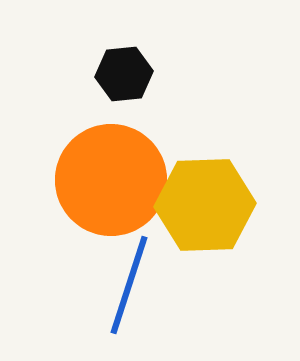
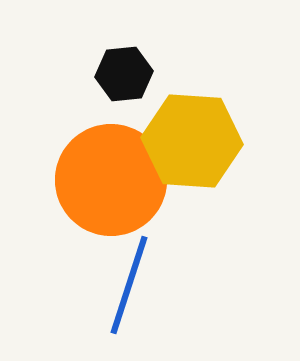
yellow hexagon: moved 13 px left, 64 px up; rotated 6 degrees clockwise
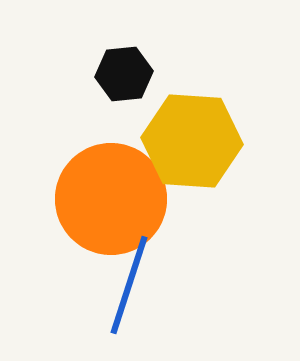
orange circle: moved 19 px down
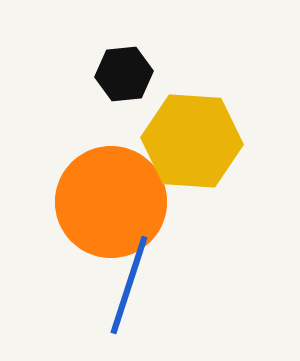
orange circle: moved 3 px down
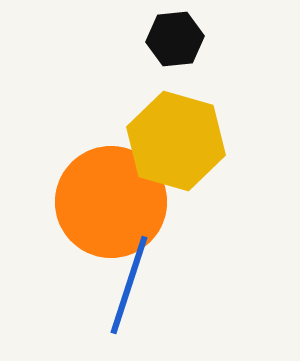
black hexagon: moved 51 px right, 35 px up
yellow hexagon: moved 16 px left; rotated 12 degrees clockwise
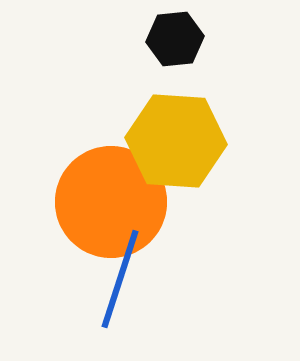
yellow hexagon: rotated 12 degrees counterclockwise
blue line: moved 9 px left, 6 px up
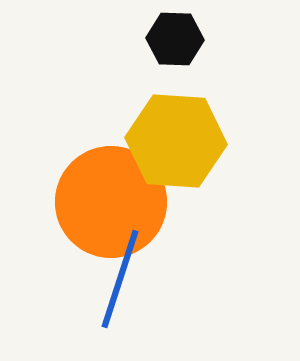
black hexagon: rotated 8 degrees clockwise
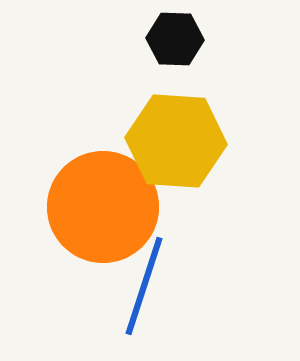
orange circle: moved 8 px left, 5 px down
blue line: moved 24 px right, 7 px down
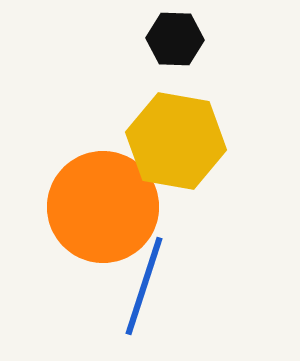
yellow hexagon: rotated 6 degrees clockwise
